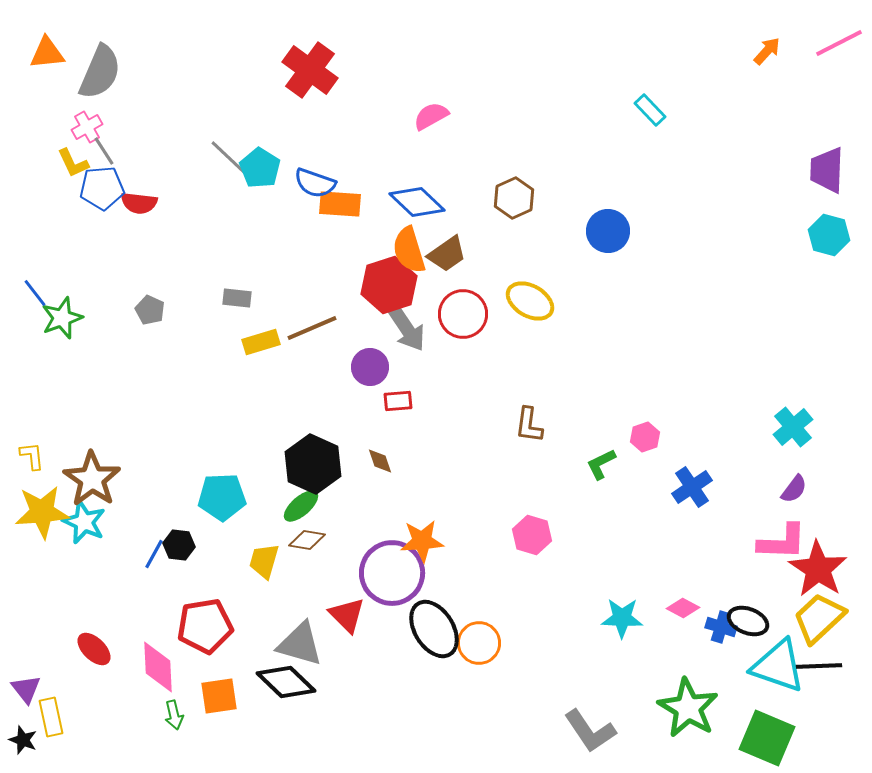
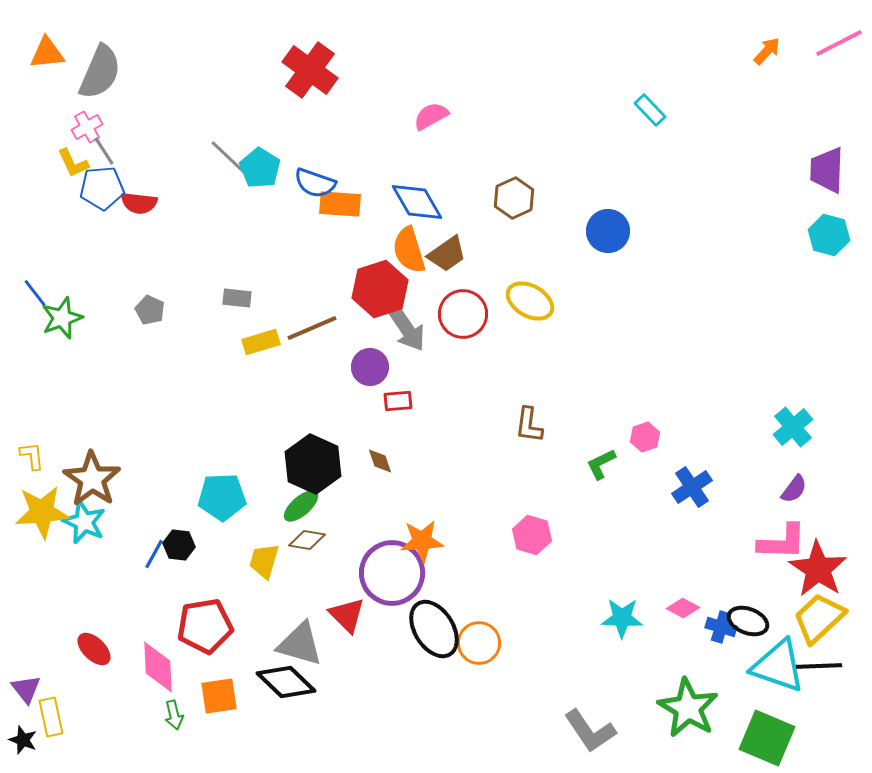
blue diamond at (417, 202): rotated 16 degrees clockwise
red hexagon at (389, 285): moved 9 px left, 4 px down
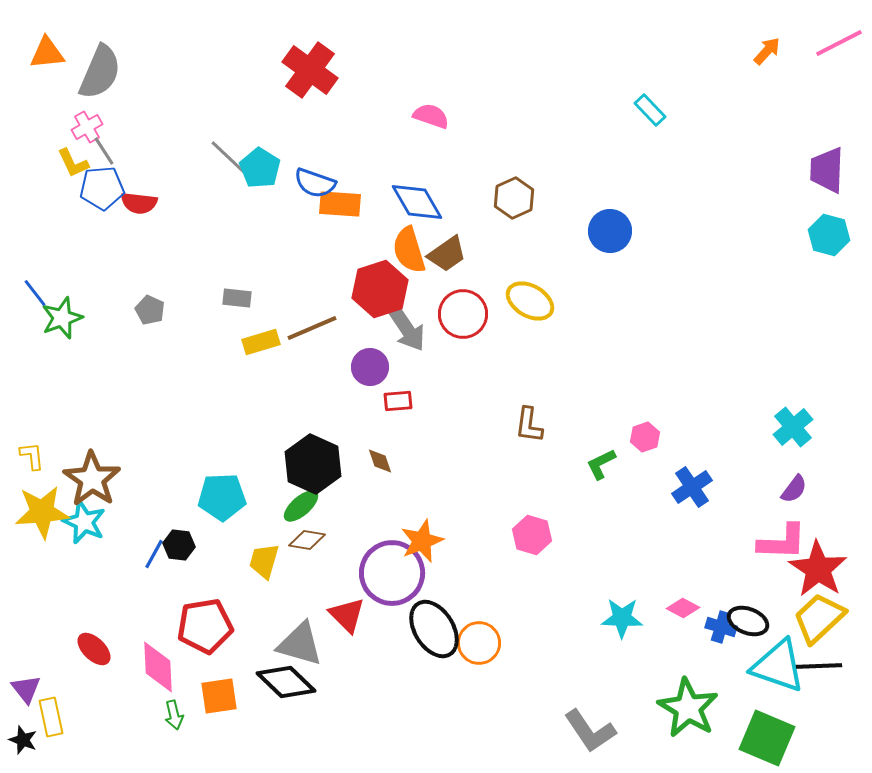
pink semicircle at (431, 116): rotated 48 degrees clockwise
blue circle at (608, 231): moved 2 px right
orange star at (422, 541): rotated 18 degrees counterclockwise
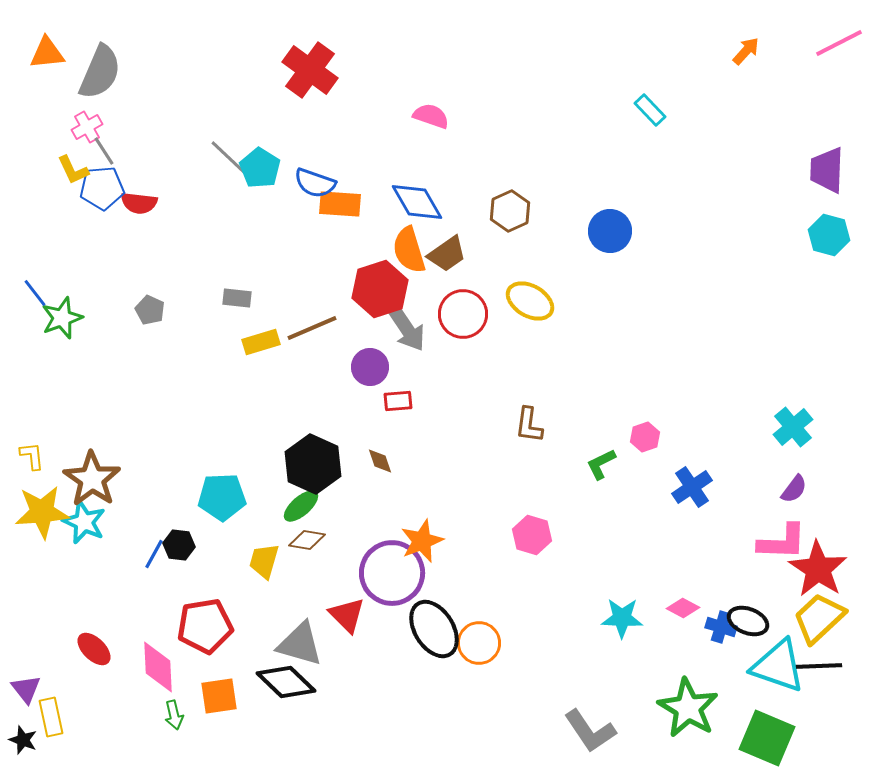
orange arrow at (767, 51): moved 21 px left
yellow L-shape at (73, 163): moved 7 px down
brown hexagon at (514, 198): moved 4 px left, 13 px down
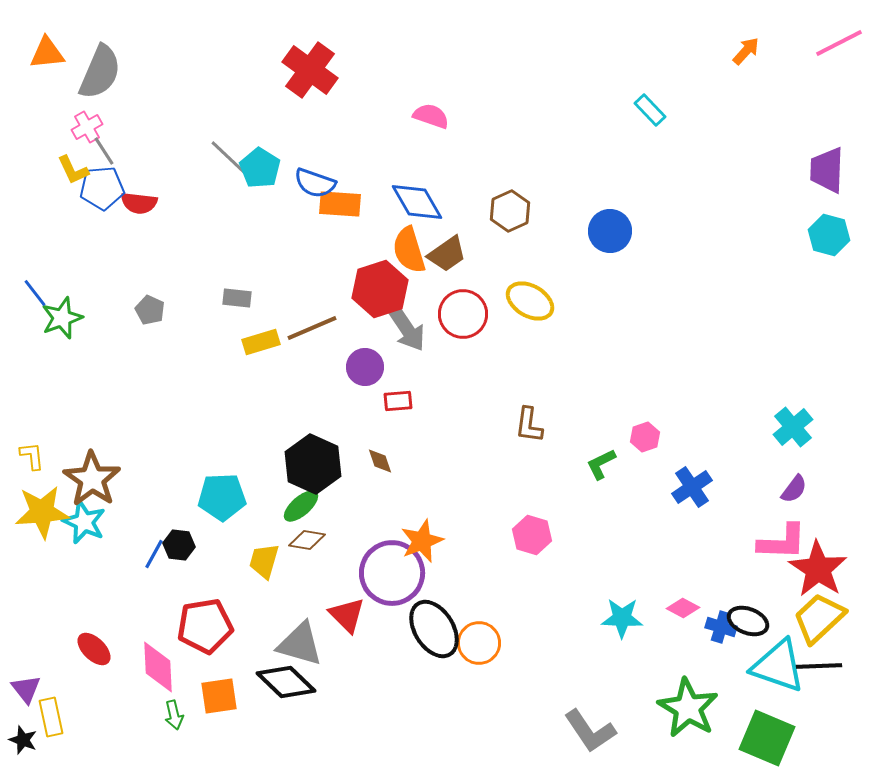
purple circle at (370, 367): moved 5 px left
